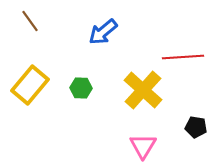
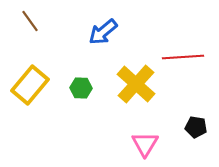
yellow cross: moved 7 px left, 6 px up
pink triangle: moved 2 px right, 2 px up
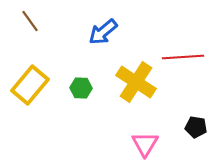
yellow cross: moved 2 px up; rotated 9 degrees counterclockwise
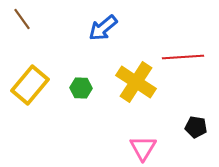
brown line: moved 8 px left, 2 px up
blue arrow: moved 4 px up
pink triangle: moved 2 px left, 4 px down
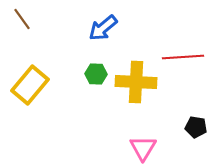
yellow cross: rotated 30 degrees counterclockwise
green hexagon: moved 15 px right, 14 px up
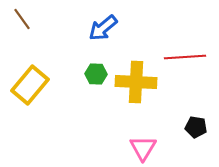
red line: moved 2 px right
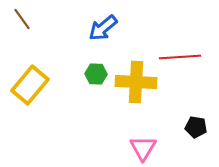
red line: moved 5 px left
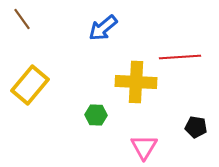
green hexagon: moved 41 px down
pink triangle: moved 1 px right, 1 px up
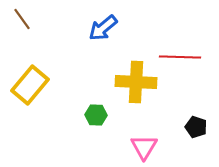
red line: rotated 6 degrees clockwise
black pentagon: rotated 10 degrees clockwise
